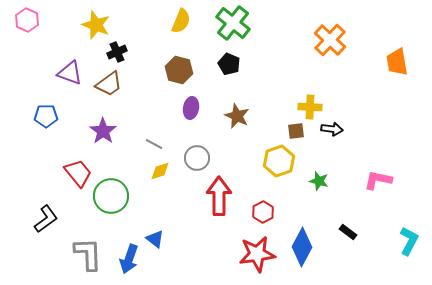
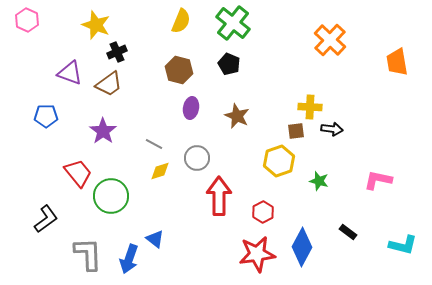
cyan L-shape: moved 6 px left, 4 px down; rotated 76 degrees clockwise
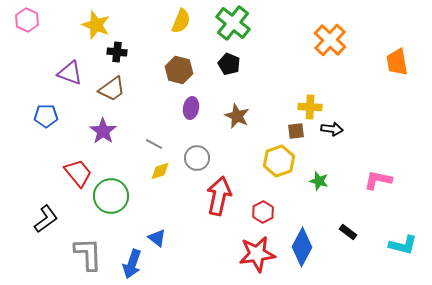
black cross: rotated 30 degrees clockwise
brown trapezoid: moved 3 px right, 5 px down
red arrow: rotated 12 degrees clockwise
blue triangle: moved 2 px right, 1 px up
blue arrow: moved 3 px right, 5 px down
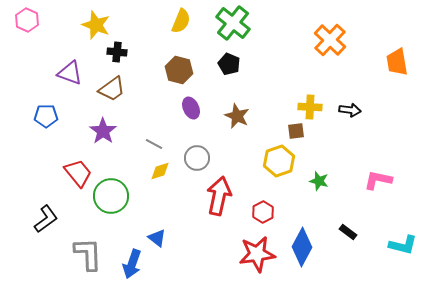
purple ellipse: rotated 35 degrees counterclockwise
black arrow: moved 18 px right, 19 px up
